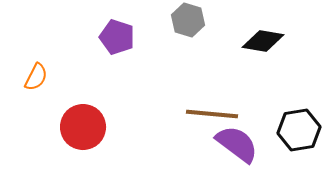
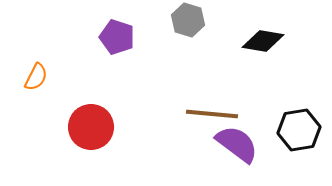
red circle: moved 8 px right
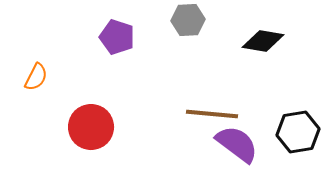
gray hexagon: rotated 20 degrees counterclockwise
black hexagon: moved 1 px left, 2 px down
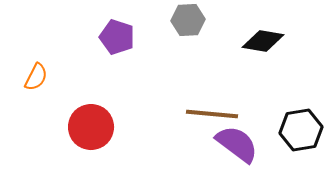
black hexagon: moved 3 px right, 2 px up
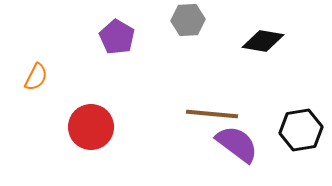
purple pentagon: rotated 12 degrees clockwise
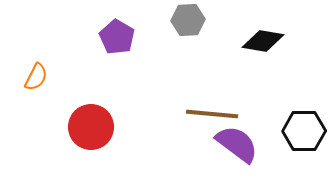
black hexagon: moved 3 px right, 1 px down; rotated 9 degrees clockwise
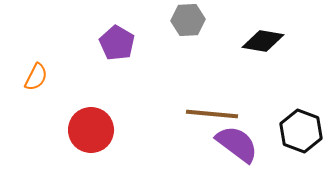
purple pentagon: moved 6 px down
red circle: moved 3 px down
black hexagon: moved 3 px left; rotated 21 degrees clockwise
